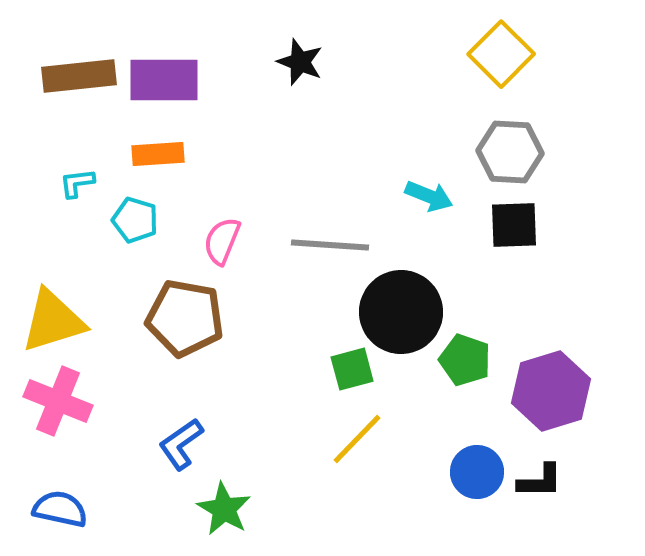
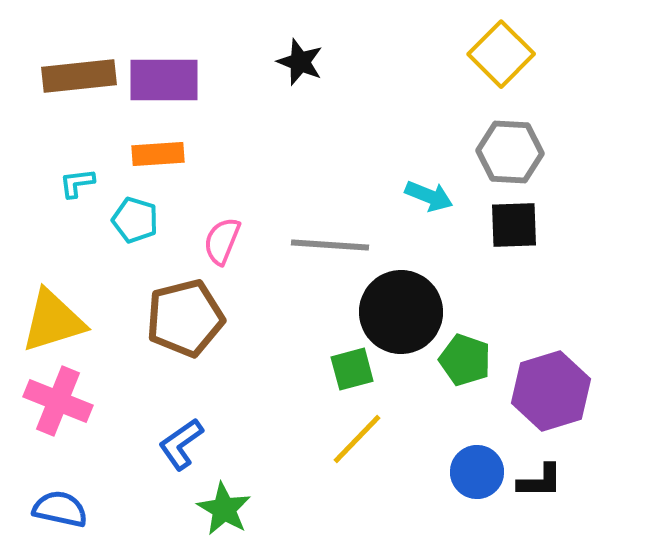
brown pentagon: rotated 24 degrees counterclockwise
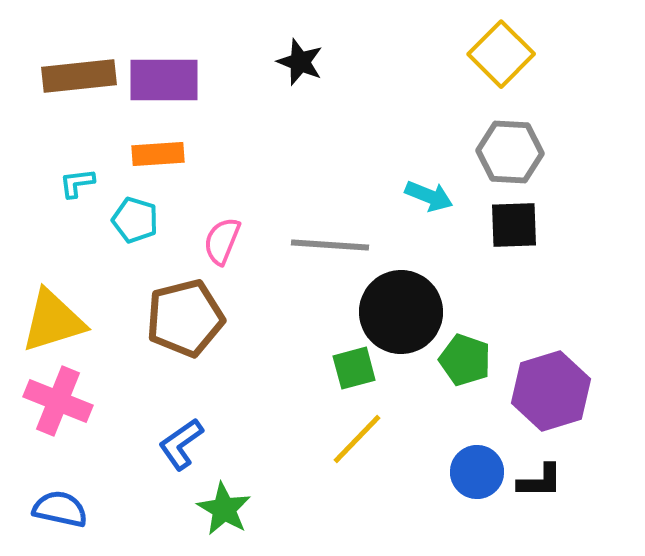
green square: moved 2 px right, 1 px up
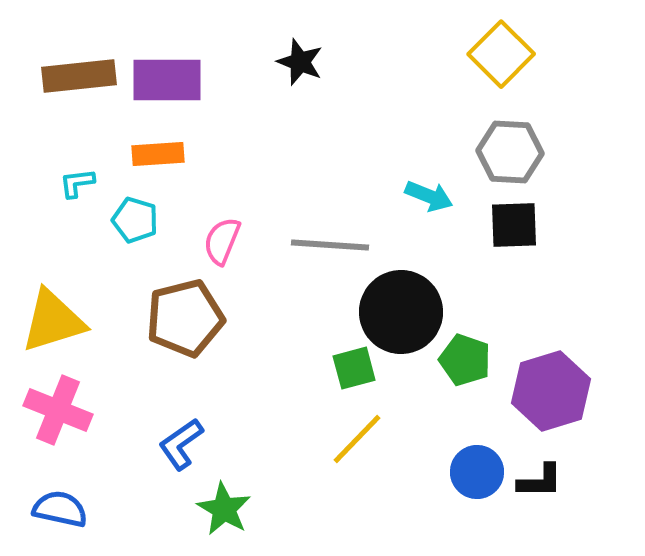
purple rectangle: moved 3 px right
pink cross: moved 9 px down
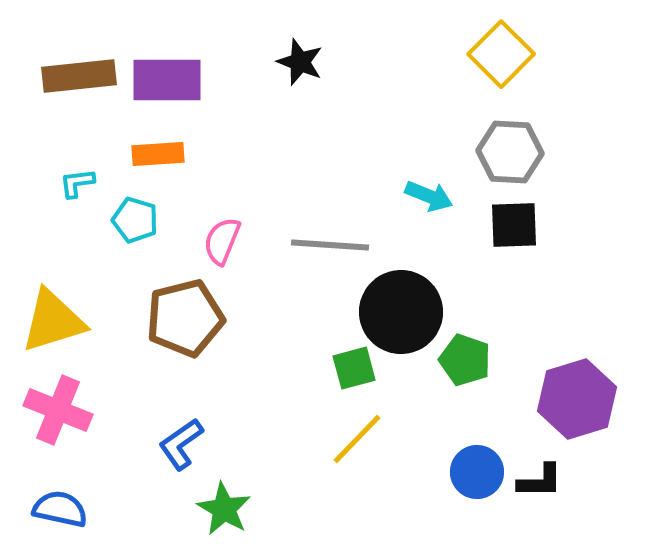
purple hexagon: moved 26 px right, 8 px down
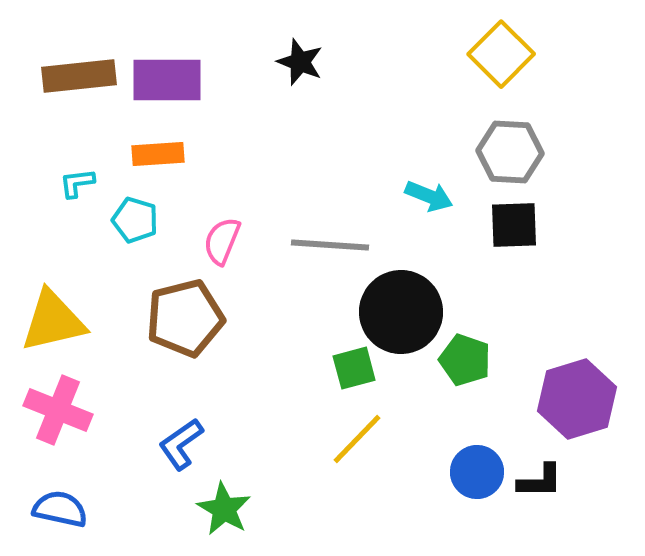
yellow triangle: rotated 4 degrees clockwise
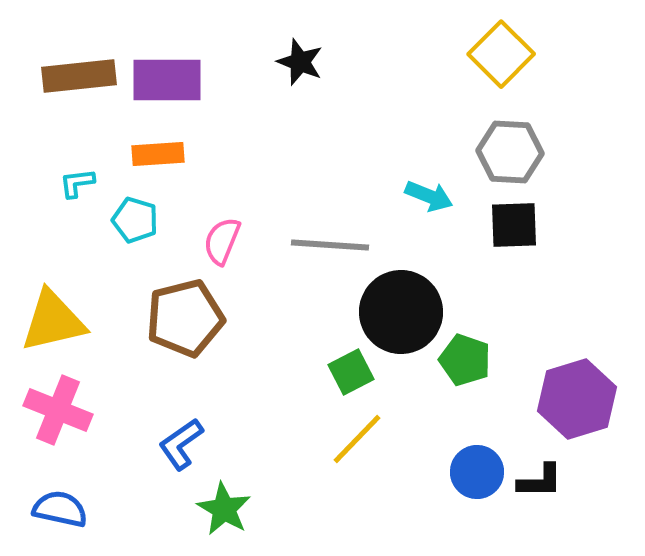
green square: moved 3 px left, 4 px down; rotated 12 degrees counterclockwise
